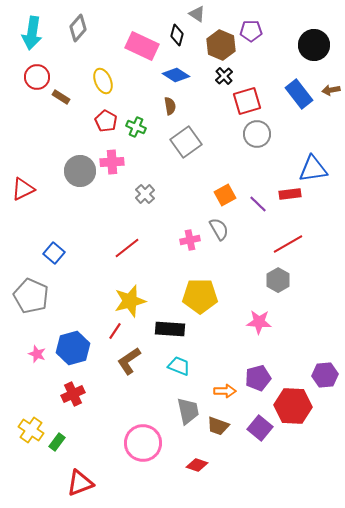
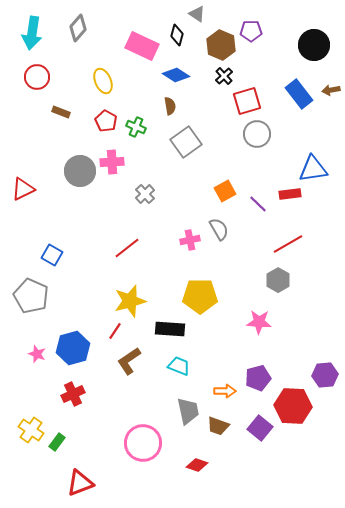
brown rectangle at (61, 97): moved 15 px down; rotated 12 degrees counterclockwise
orange square at (225, 195): moved 4 px up
blue square at (54, 253): moved 2 px left, 2 px down; rotated 10 degrees counterclockwise
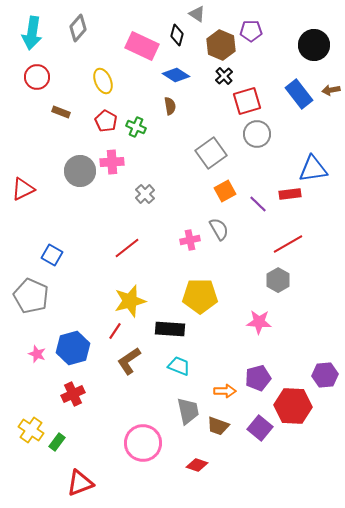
gray square at (186, 142): moved 25 px right, 11 px down
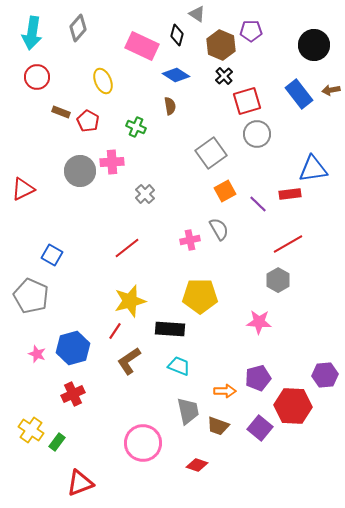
red pentagon at (106, 121): moved 18 px left
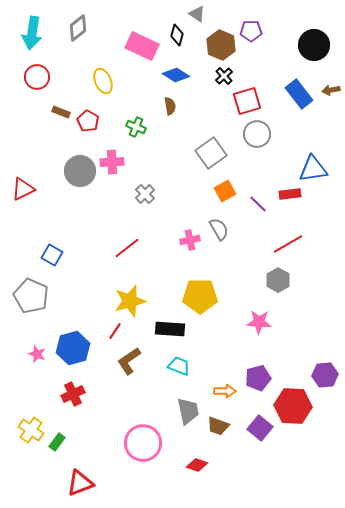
gray diamond at (78, 28): rotated 12 degrees clockwise
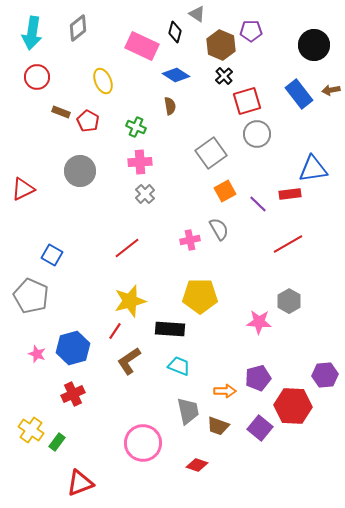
black diamond at (177, 35): moved 2 px left, 3 px up
pink cross at (112, 162): moved 28 px right
gray hexagon at (278, 280): moved 11 px right, 21 px down
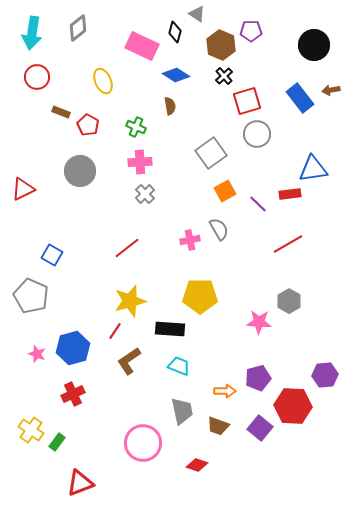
blue rectangle at (299, 94): moved 1 px right, 4 px down
red pentagon at (88, 121): moved 4 px down
gray trapezoid at (188, 411): moved 6 px left
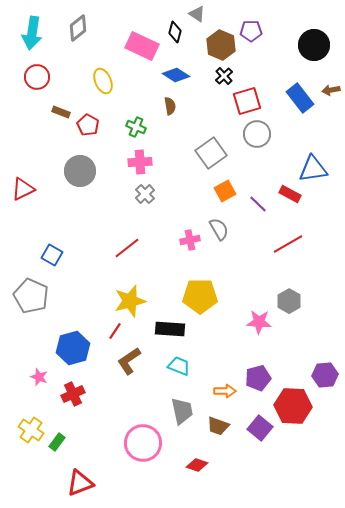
red rectangle at (290, 194): rotated 35 degrees clockwise
pink star at (37, 354): moved 2 px right, 23 px down
